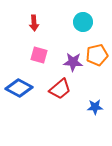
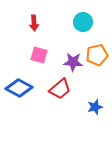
blue star: rotated 14 degrees counterclockwise
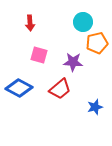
red arrow: moved 4 px left
orange pentagon: moved 12 px up
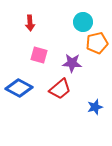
purple star: moved 1 px left, 1 px down
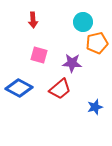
red arrow: moved 3 px right, 3 px up
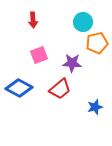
pink square: rotated 36 degrees counterclockwise
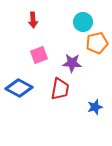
red trapezoid: rotated 40 degrees counterclockwise
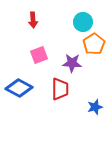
orange pentagon: moved 3 px left, 1 px down; rotated 20 degrees counterclockwise
red trapezoid: rotated 10 degrees counterclockwise
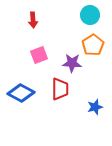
cyan circle: moved 7 px right, 7 px up
orange pentagon: moved 1 px left, 1 px down
blue diamond: moved 2 px right, 5 px down
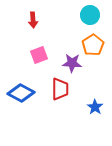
blue star: rotated 21 degrees counterclockwise
